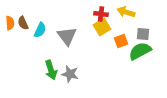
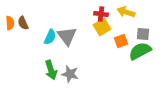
cyan semicircle: moved 10 px right, 7 px down
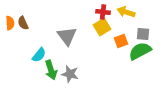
red cross: moved 2 px right, 2 px up
cyan semicircle: moved 11 px left, 18 px down; rotated 14 degrees clockwise
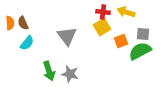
cyan semicircle: moved 12 px left, 12 px up
green arrow: moved 2 px left, 1 px down
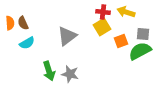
gray triangle: rotated 30 degrees clockwise
cyan semicircle: rotated 21 degrees clockwise
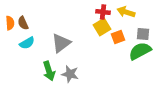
gray triangle: moved 6 px left, 7 px down
orange square: moved 3 px left, 4 px up
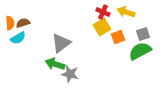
red cross: rotated 16 degrees clockwise
brown semicircle: rotated 96 degrees clockwise
gray square: rotated 24 degrees counterclockwise
cyan semicircle: moved 9 px left, 5 px up
green arrow: moved 6 px right, 7 px up; rotated 126 degrees clockwise
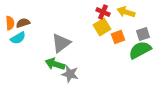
green semicircle: moved 1 px up
